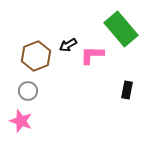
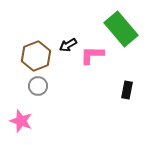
gray circle: moved 10 px right, 5 px up
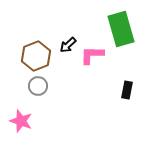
green rectangle: rotated 24 degrees clockwise
black arrow: rotated 12 degrees counterclockwise
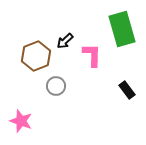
green rectangle: moved 1 px right
black arrow: moved 3 px left, 4 px up
pink L-shape: rotated 90 degrees clockwise
gray circle: moved 18 px right
black rectangle: rotated 48 degrees counterclockwise
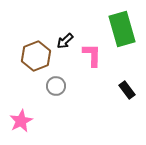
pink star: rotated 25 degrees clockwise
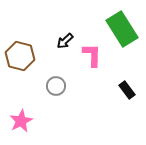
green rectangle: rotated 16 degrees counterclockwise
brown hexagon: moved 16 px left; rotated 24 degrees counterclockwise
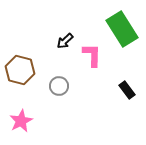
brown hexagon: moved 14 px down
gray circle: moved 3 px right
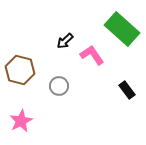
green rectangle: rotated 16 degrees counterclockwise
pink L-shape: rotated 35 degrees counterclockwise
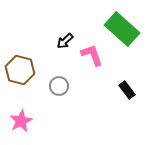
pink L-shape: rotated 15 degrees clockwise
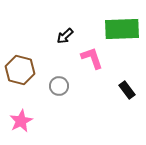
green rectangle: rotated 44 degrees counterclockwise
black arrow: moved 5 px up
pink L-shape: moved 3 px down
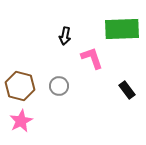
black arrow: rotated 36 degrees counterclockwise
brown hexagon: moved 16 px down
